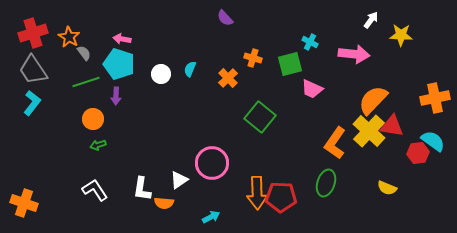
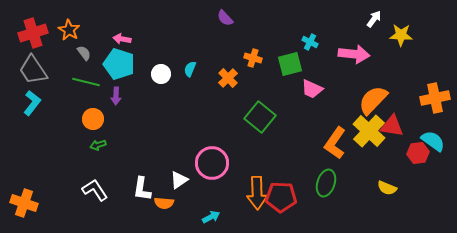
white arrow at (371, 20): moved 3 px right, 1 px up
orange star at (69, 37): moved 7 px up
green line at (86, 82): rotated 32 degrees clockwise
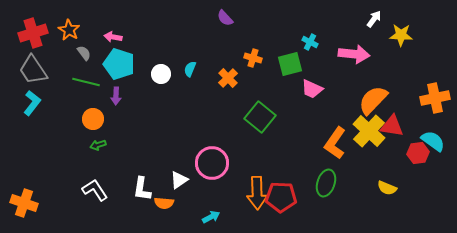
pink arrow at (122, 39): moved 9 px left, 2 px up
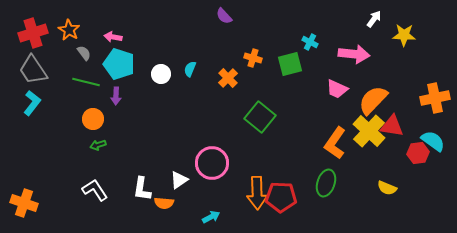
purple semicircle at (225, 18): moved 1 px left, 2 px up
yellow star at (401, 35): moved 3 px right
pink trapezoid at (312, 89): moved 25 px right
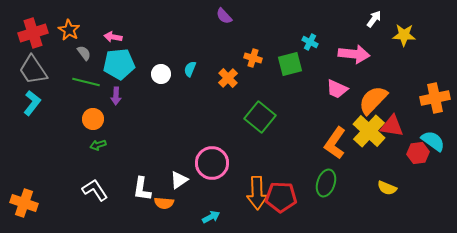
cyan pentagon at (119, 64): rotated 24 degrees counterclockwise
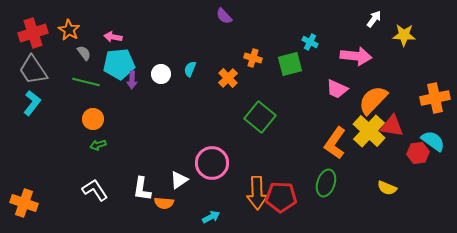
pink arrow at (354, 54): moved 2 px right, 2 px down
purple arrow at (116, 96): moved 16 px right, 16 px up
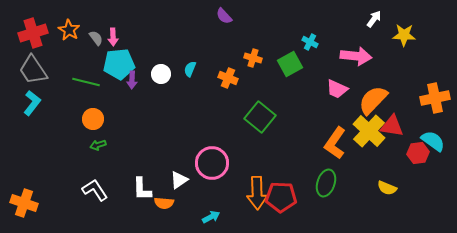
pink arrow at (113, 37): rotated 102 degrees counterclockwise
gray semicircle at (84, 53): moved 12 px right, 15 px up
green square at (290, 64): rotated 15 degrees counterclockwise
orange cross at (228, 78): rotated 24 degrees counterclockwise
white L-shape at (142, 189): rotated 10 degrees counterclockwise
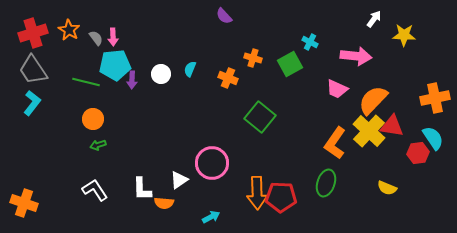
cyan pentagon at (119, 64): moved 4 px left, 1 px down
cyan semicircle at (433, 141): moved 3 px up; rotated 20 degrees clockwise
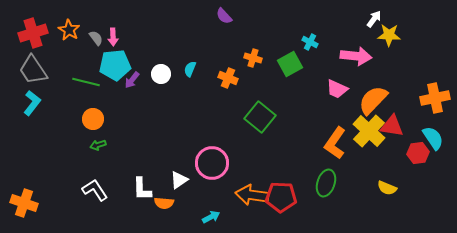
yellow star at (404, 35): moved 15 px left
purple arrow at (132, 80): rotated 36 degrees clockwise
orange arrow at (257, 193): moved 5 px left, 2 px down; rotated 100 degrees clockwise
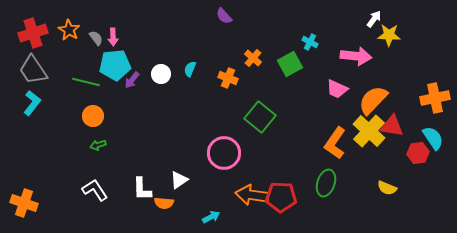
orange cross at (253, 58): rotated 24 degrees clockwise
orange circle at (93, 119): moved 3 px up
pink circle at (212, 163): moved 12 px right, 10 px up
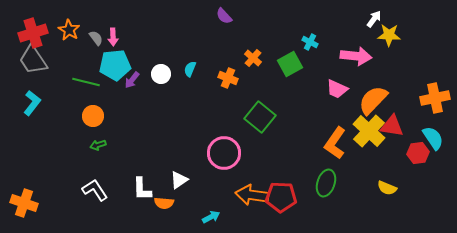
gray trapezoid at (33, 70): moved 10 px up
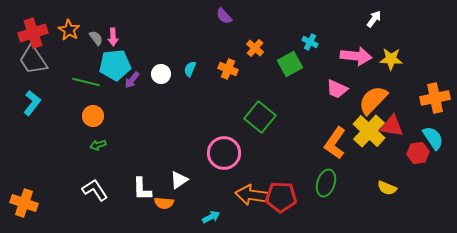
yellow star at (389, 35): moved 2 px right, 24 px down
orange cross at (253, 58): moved 2 px right, 10 px up
orange cross at (228, 78): moved 9 px up
